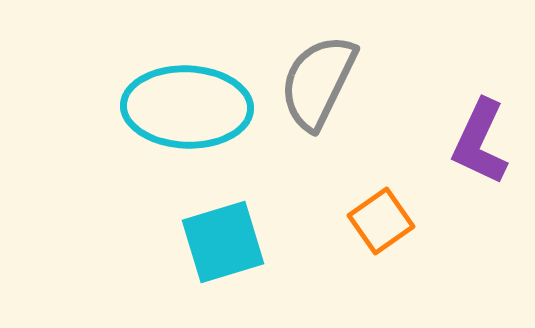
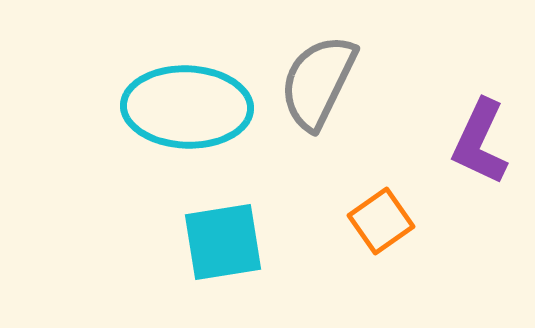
cyan square: rotated 8 degrees clockwise
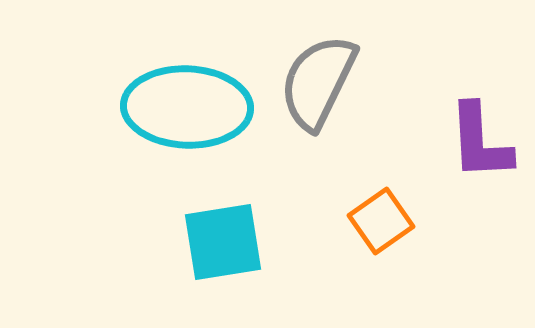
purple L-shape: rotated 28 degrees counterclockwise
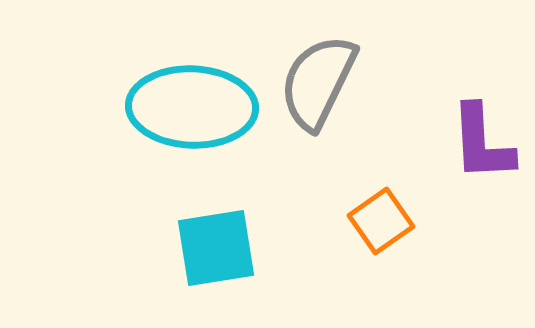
cyan ellipse: moved 5 px right
purple L-shape: moved 2 px right, 1 px down
cyan square: moved 7 px left, 6 px down
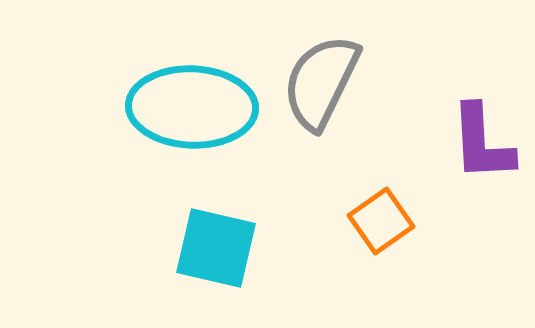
gray semicircle: moved 3 px right
cyan square: rotated 22 degrees clockwise
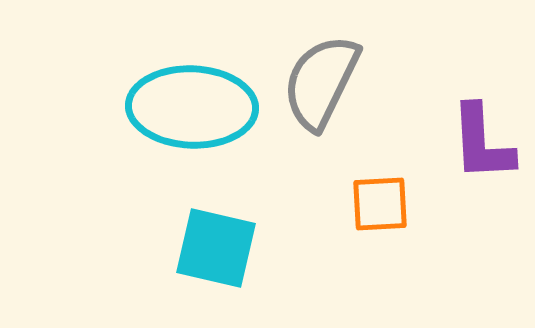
orange square: moved 1 px left, 17 px up; rotated 32 degrees clockwise
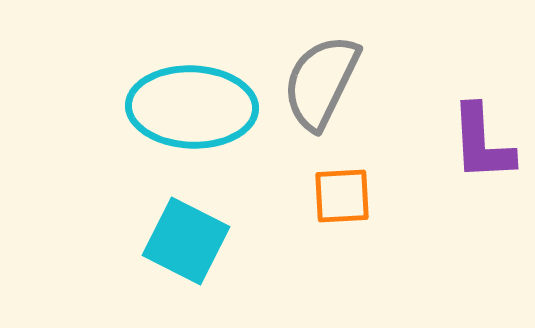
orange square: moved 38 px left, 8 px up
cyan square: moved 30 px left, 7 px up; rotated 14 degrees clockwise
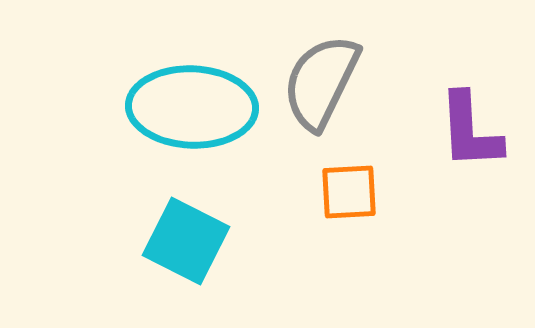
purple L-shape: moved 12 px left, 12 px up
orange square: moved 7 px right, 4 px up
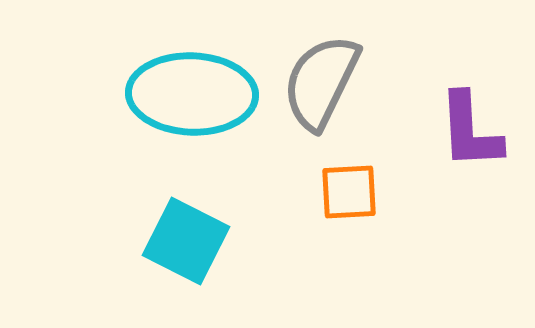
cyan ellipse: moved 13 px up
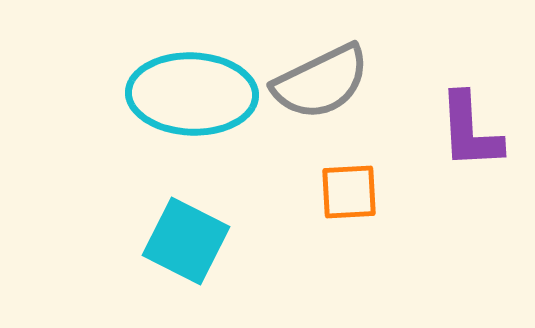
gray semicircle: rotated 142 degrees counterclockwise
